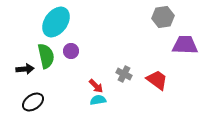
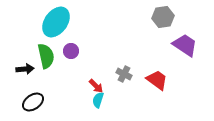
purple trapezoid: rotated 32 degrees clockwise
cyan semicircle: rotated 63 degrees counterclockwise
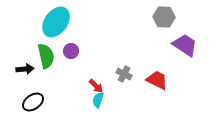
gray hexagon: moved 1 px right; rotated 10 degrees clockwise
red trapezoid: rotated 10 degrees counterclockwise
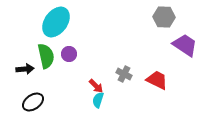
purple circle: moved 2 px left, 3 px down
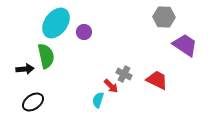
cyan ellipse: moved 1 px down
purple circle: moved 15 px right, 22 px up
red arrow: moved 15 px right
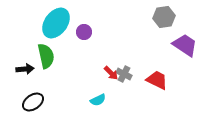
gray hexagon: rotated 10 degrees counterclockwise
red arrow: moved 13 px up
cyan semicircle: rotated 133 degrees counterclockwise
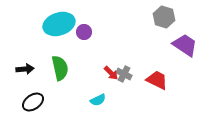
gray hexagon: rotated 25 degrees clockwise
cyan ellipse: moved 3 px right, 1 px down; rotated 36 degrees clockwise
green semicircle: moved 14 px right, 12 px down
